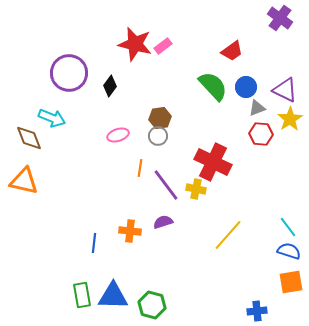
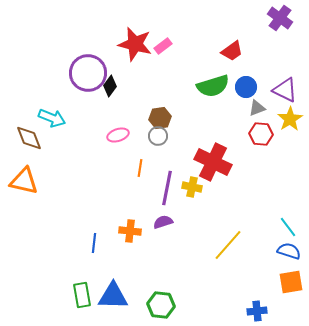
purple circle: moved 19 px right
green semicircle: rotated 116 degrees clockwise
purple line: moved 1 px right, 3 px down; rotated 48 degrees clockwise
yellow cross: moved 4 px left, 2 px up
yellow line: moved 10 px down
green hexagon: moved 9 px right; rotated 8 degrees counterclockwise
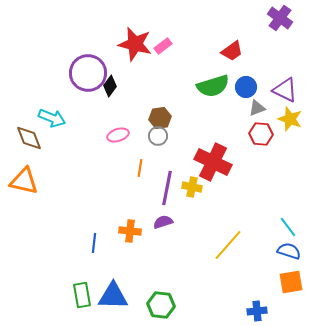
yellow star: rotated 20 degrees counterclockwise
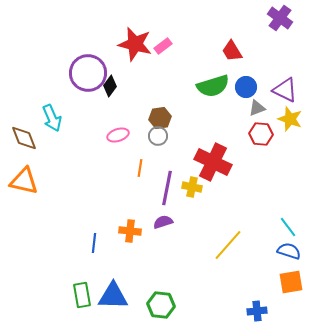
red trapezoid: rotated 95 degrees clockwise
cyan arrow: rotated 44 degrees clockwise
brown diamond: moved 5 px left
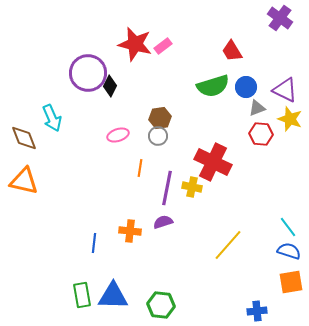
black diamond: rotated 10 degrees counterclockwise
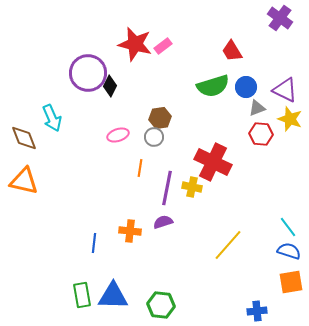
gray circle: moved 4 px left, 1 px down
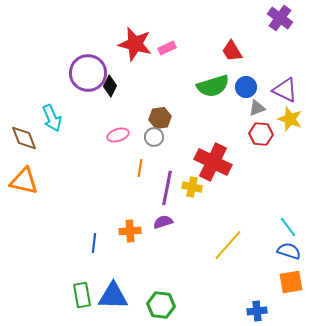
pink rectangle: moved 4 px right, 2 px down; rotated 12 degrees clockwise
orange cross: rotated 10 degrees counterclockwise
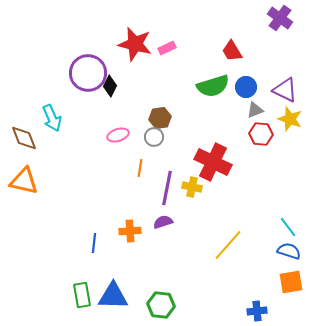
gray triangle: moved 2 px left, 2 px down
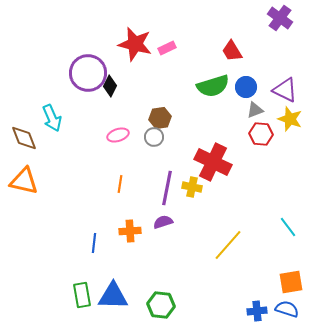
orange line: moved 20 px left, 16 px down
blue semicircle: moved 2 px left, 58 px down
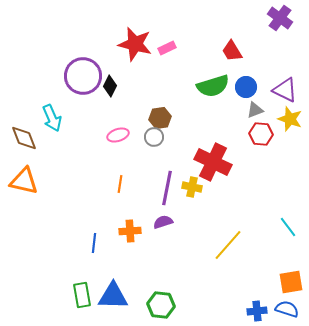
purple circle: moved 5 px left, 3 px down
